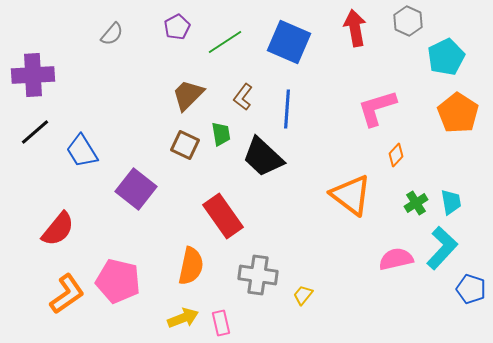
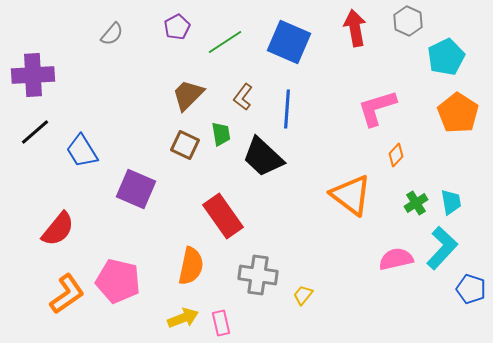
purple square: rotated 15 degrees counterclockwise
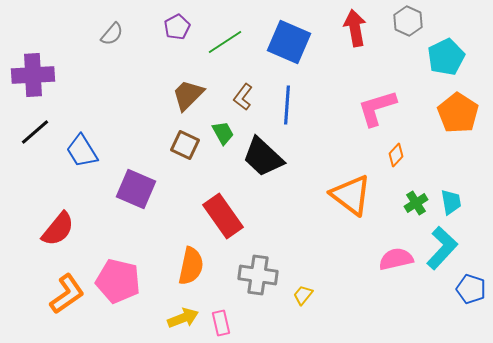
blue line: moved 4 px up
green trapezoid: moved 2 px right, 1 px up; rotated 20 degrees counterclockwise
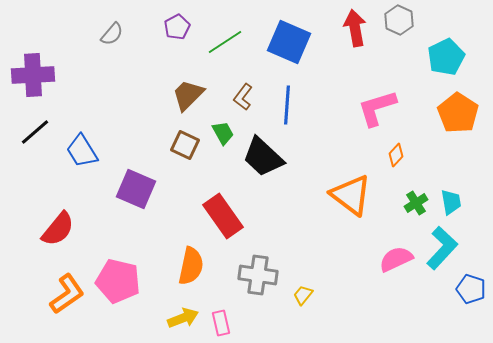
gray hexagon: moved 9 px left, 1 px up
pink semicircle: rotated 12 degrees counterclockwise
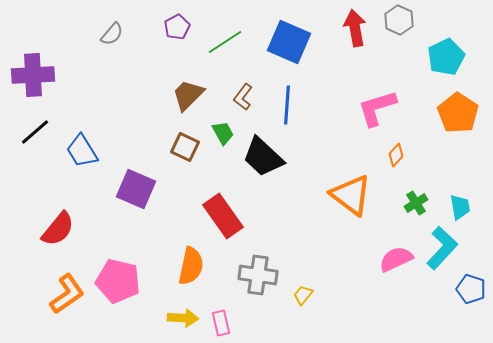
brown square: moved 2 px down
cyan trapezoid: moved 9 px right, 5 px down
yellow arrow: rotated 24 degrees clockwise
